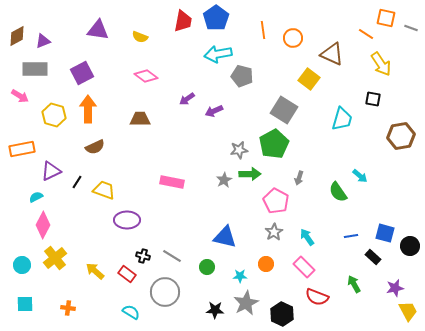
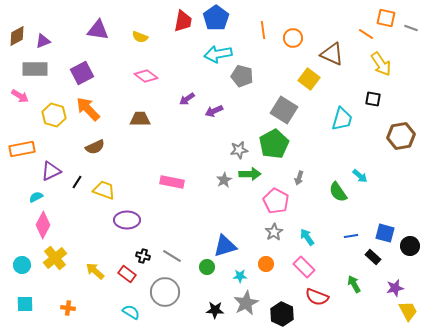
orange arrow at (88, 109): rotated 44 degrees counterclockwise
blue triangle at (225, 237): moved 9 px down; rotated 30 degrees counterclockwise
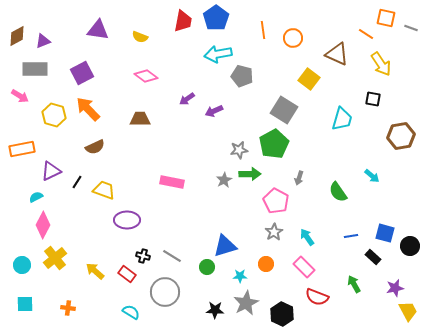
brown triangle at (332, 54): moved 5 px right
cyan arrow at (360, 176): moved 12 px right
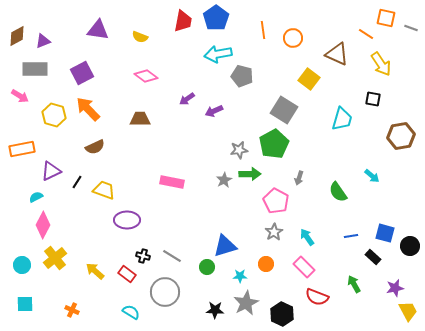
orange cross at (68, 308): moved 4 px right, 2 px down; rotated 16 degrees clockwise
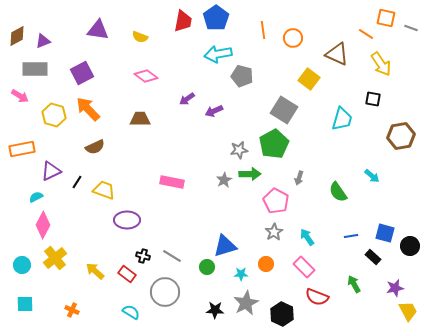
cyan star at (240, 276): moved 1 px right, 2 px up
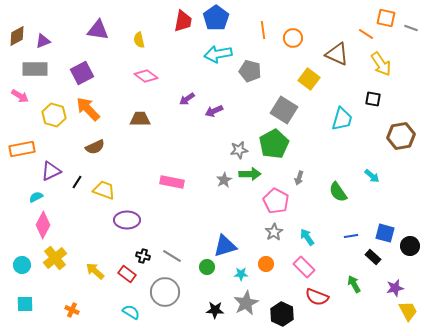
yellow semicircle at (140, 37): moved 1 px left, 3 px down; rotated 56 degrees clockwise
gray pentagon at (242, 76): moved 8 px right, 5 px up
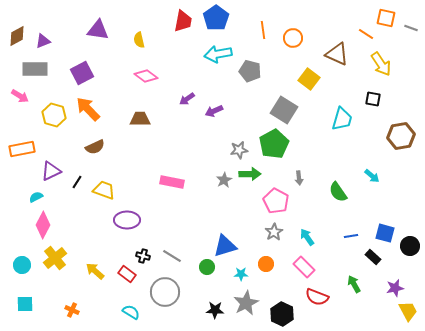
gray arrow at (299, 178): rotated 24 degrees counterclockwise
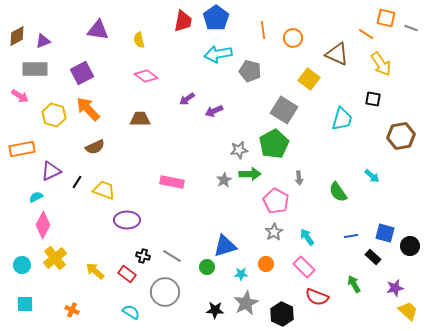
yellow trapezoid at (408, 311): rotated 20 degrees counterclockwise
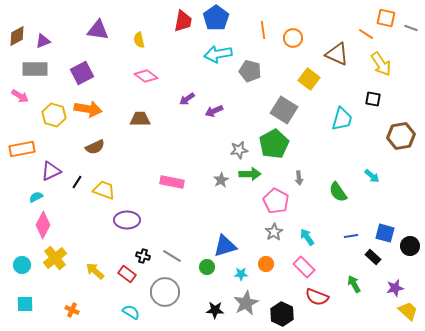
orange arrow at (88, 109): rotated 144 degrees clockwise
gray star at (224, 180): moved 3 px left
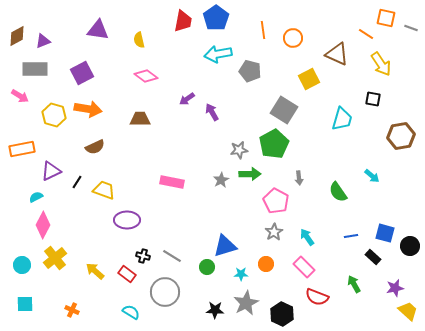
yellow square at (309, 79): rotated 25 degrees clockwise
purple arrow at (214, 111): moved 2 px left, 1 px down; rotated 84 degrees clockwise
